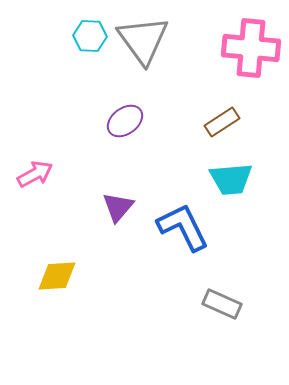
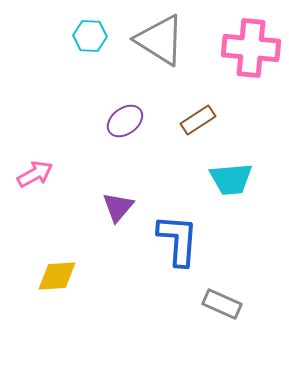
gray triangle: moved 17 px right; rotated 22 degrees counterclockwise
brown rectangle: moved 24 px left, 2 px up
blue L-shape: moved 5 px left, 13 px down; rotated 30 degrees clockwise
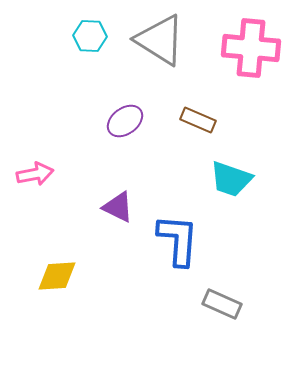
brown rectangle: rotated 56 degrees clockwise
pink arrow: rotated 18 degrees clockwise
cyan trapezoid: rotated 24 degrees clockwise
purple triangle: rotated 44 degrees counterclockwise
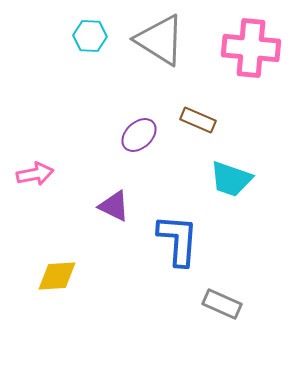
purple ellipse: moved 14 px right, 14 px down; rotated 6 degrees counterclockwise
purple triangle: moved 4 px left, 1 px up
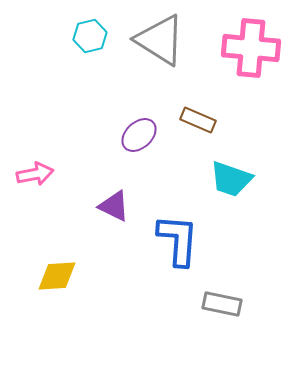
cyan hexagon: rotated 16 degrees counterclockwise
gray rectangle: rotated 12 degrees counterclockwise
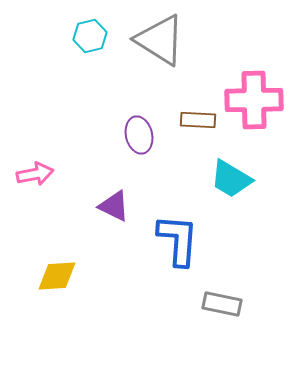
pink cross: moved 3 px right, 52 px down; rotated 6 degrees counterclockwise
brown rectangle: rotated 20 degrees counterclockwise
purple ellipse: rotated 60 degrees counterclockwise
cyan trapezoid: rotated 12 degrees clockwise
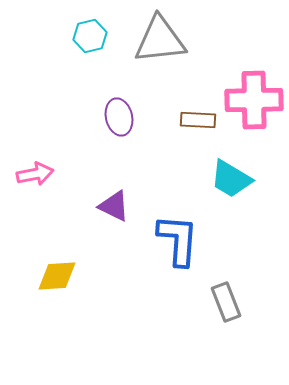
gray triangle: rotated 38 degrees counterclockwise
purple ellipse: moved 20 px left, 18 px up
gray rectangle: moved 4 px right, 2 px up; rotated 57 degrees clockwise
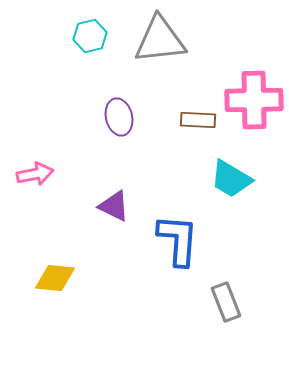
yellow diamond: moved 2 px left, 2 px down; rotated 9 degrees clockwise
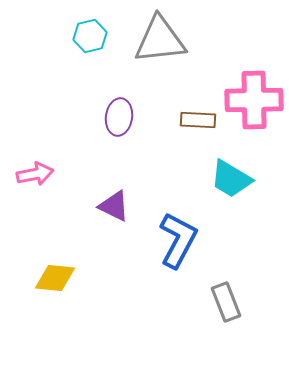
purple ellipse: rotated 21 degrees clockwise
blue L-shape: rotated 24 degrees clockwise
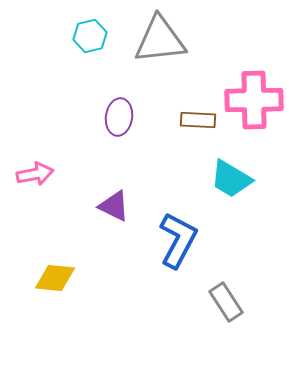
gray rectangle: rotated 12 degrees counterclockwise
